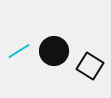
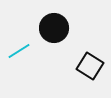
black circle: moved 23 px up
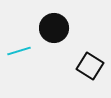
cyan line: rotated 15 degrees clockwise
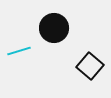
black square: rotated 8 degrees clockwise
